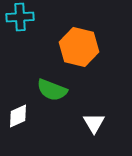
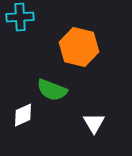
white diamond: moved 5 px right, 1 px up
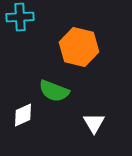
green semicircle: moved 2 px right, 1 px down
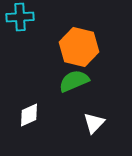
green semicircle: moved 20 px right, 10 px up; rotated 136 degrees clockwise
white diamond: moved 6 px right
white triangle: rotated 15 degrees clockwise
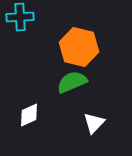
green semicircle: moved 2 px left, 1 px down
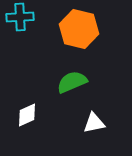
orange hexagon: moved 18 px up
white diamond: moved 2 px left
white triangle: rotated 35 degrees clockwise
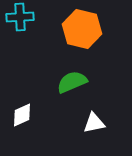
orange hexagon: moved 3 px right
white diamond: moved 5 px left
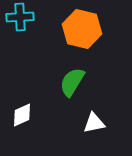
green semicircle: rotated 36 degrees counterclockwise
